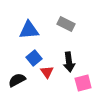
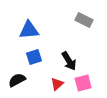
gray rectangle: moved 18 px right, 4 px up
blue square: moved 1 px up; rotated 21 degrees clockwise
black arrow: moved 1 px up; rotated 24 degrees counterclockwise
red triangle: moved 10 px right, 12 px down; rotated 24 degrees clockwise
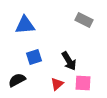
blue triangle: moved 4 px left, 5 px up
pink square: rotated 18 degrees clockwise
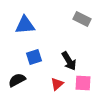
gray rectangle: moved 2 px left, 1 px up
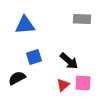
gray rectangle: rotated 24 degrees counterclockwise
black arrow: rotated 18 degrees counterclockwise
black semicircle: moved 2 px up
red triangle: moved 6 px right, 1 px down
